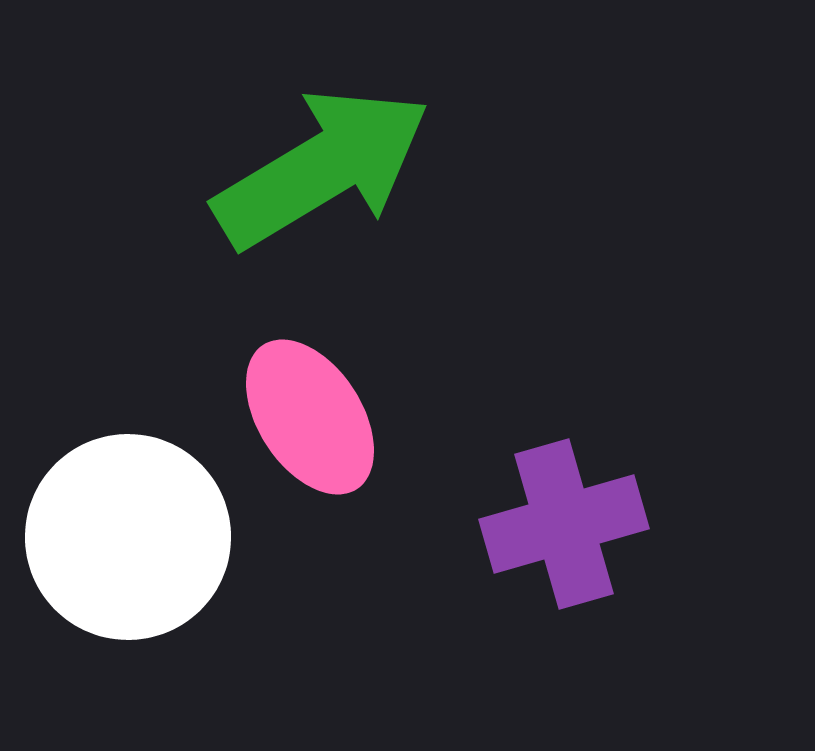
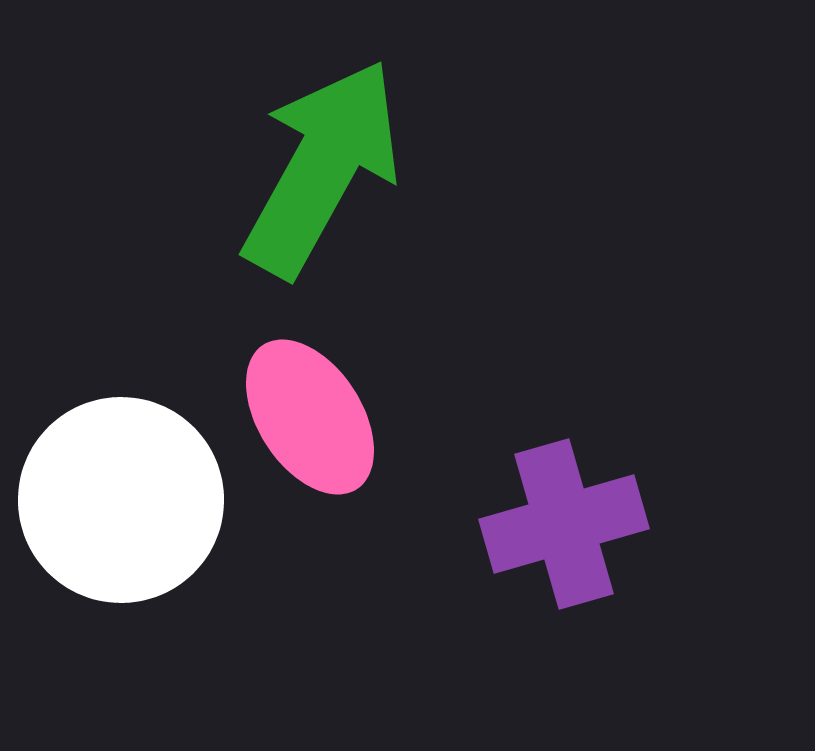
green arrow: rotated 30 degrees counterclockwise
white circle: moved 7 px left, 37 px up
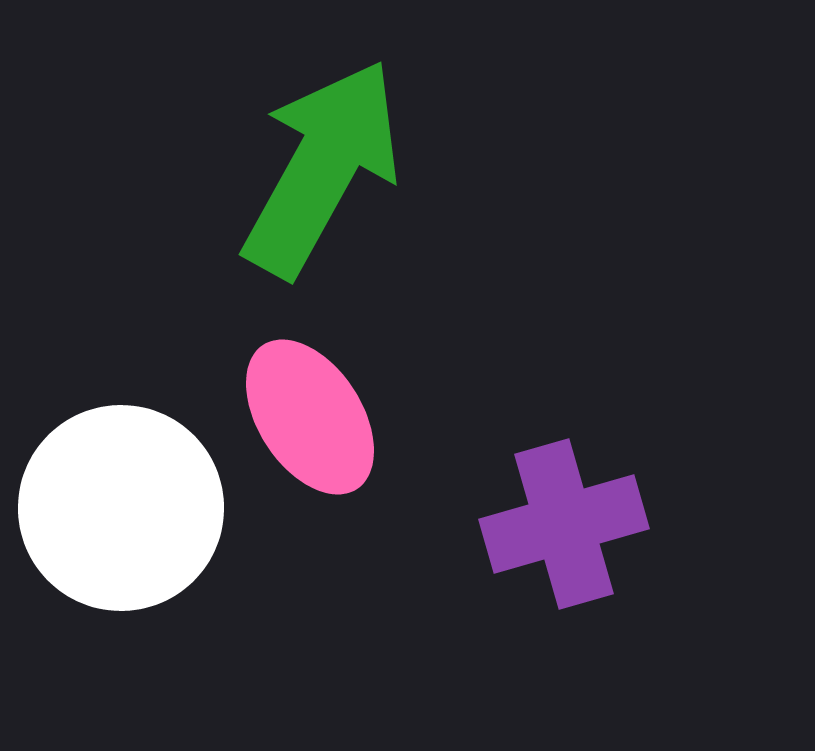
white circle: moved 8 px down
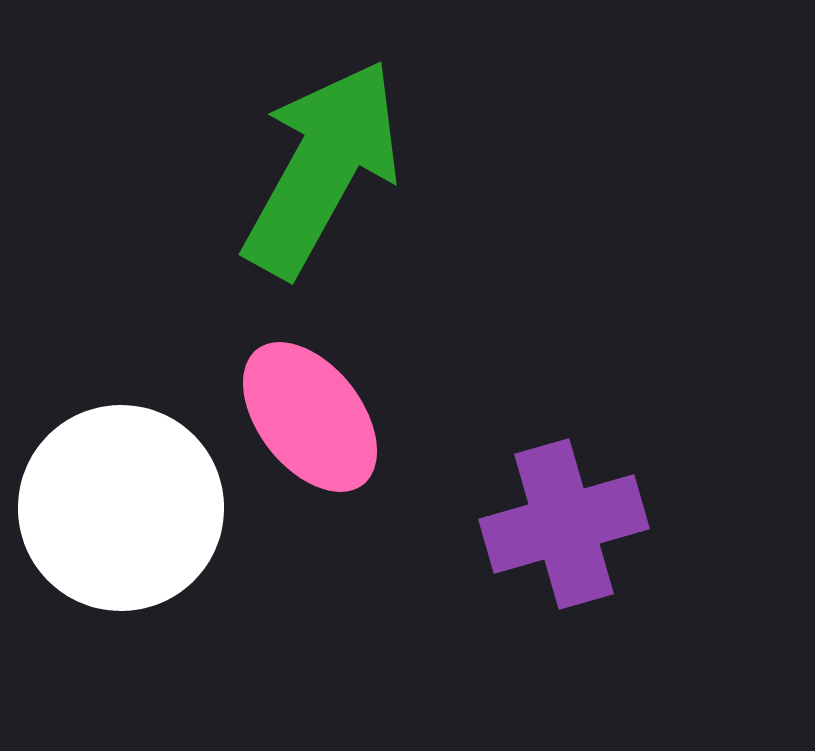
pink ellipse: rotated 5 degrees counterclockwise
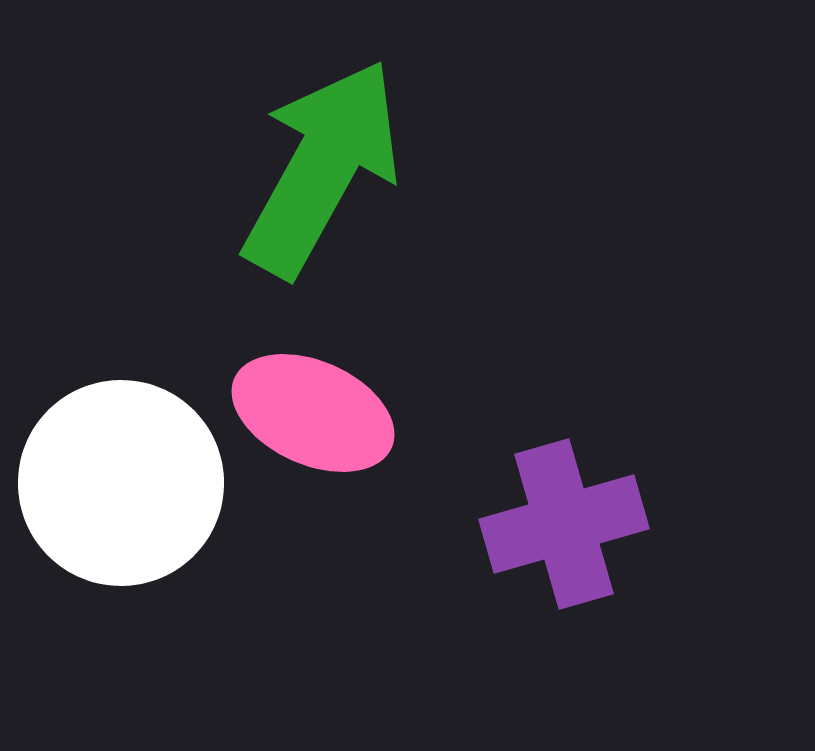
pink ellipse: moved 3 px right, 4 px up; rotated 28 degrees counterclockwise
white circle: moved 25 px up
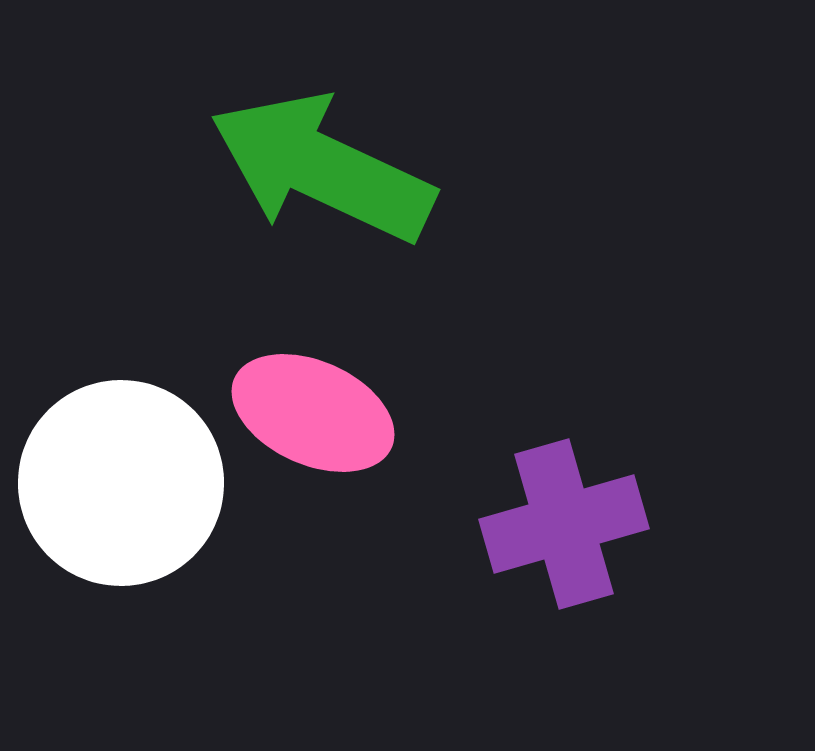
green arrow: rotated 94 degrees counterclockwise
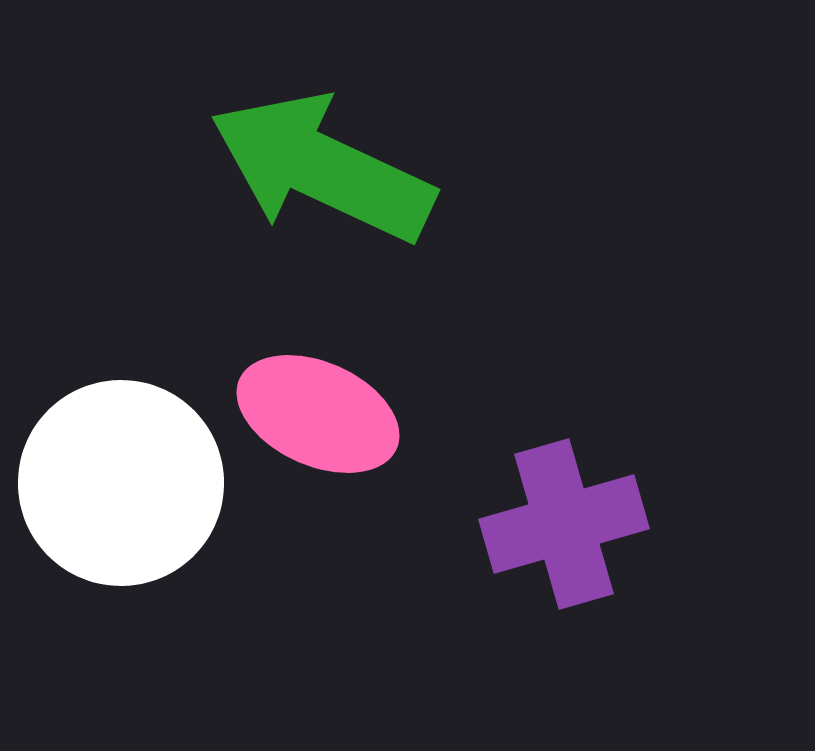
pink ellipse: moved 5 px right, 1 px down
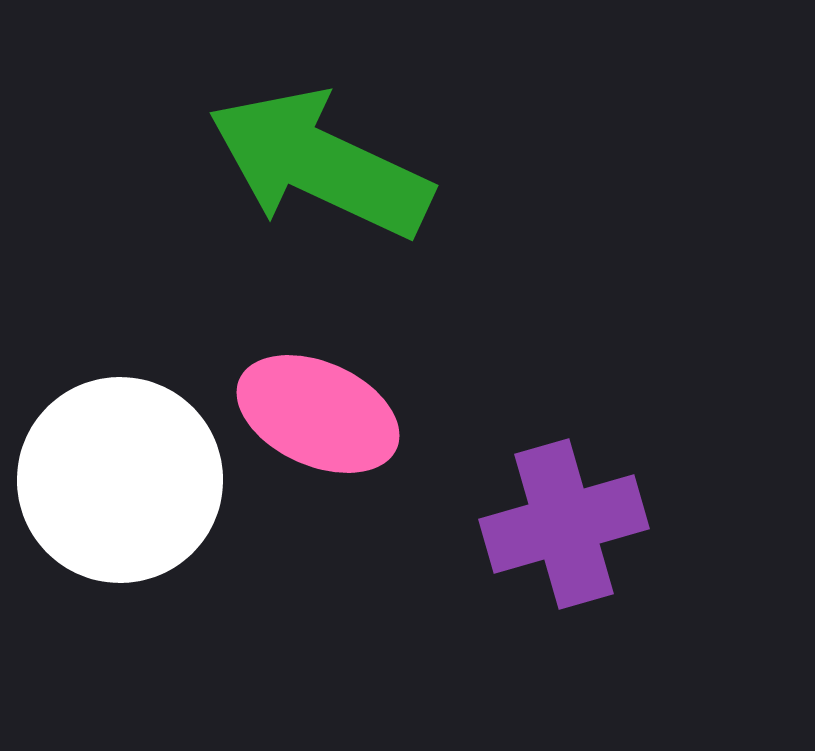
green arrow: moved 2 px left, 4 px up
white circle: moved 1 px left, 3 px up
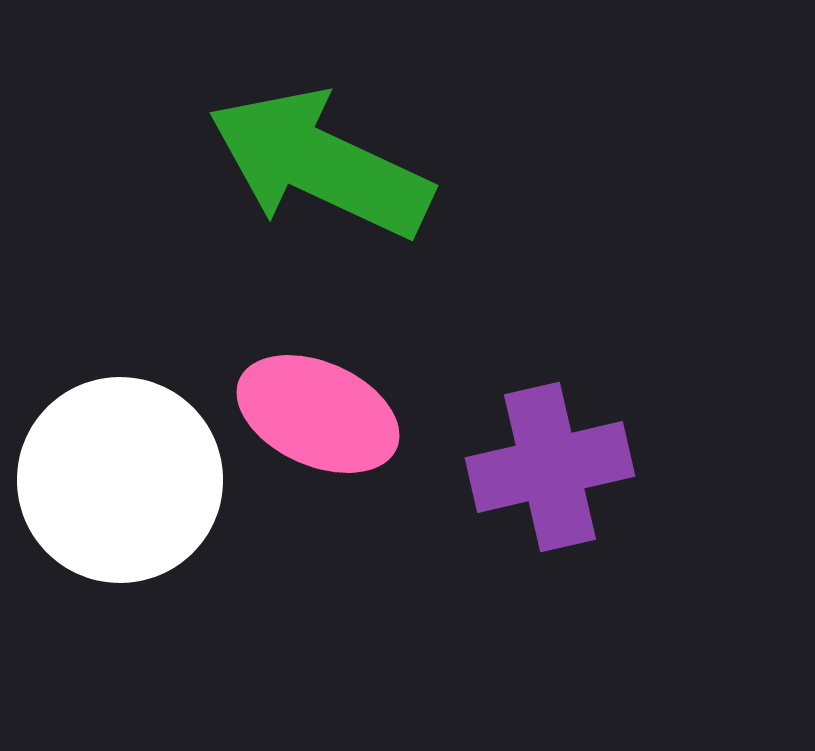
purple cross: moved 14 px left, 57 px up; rotated 3 degrees clockwise
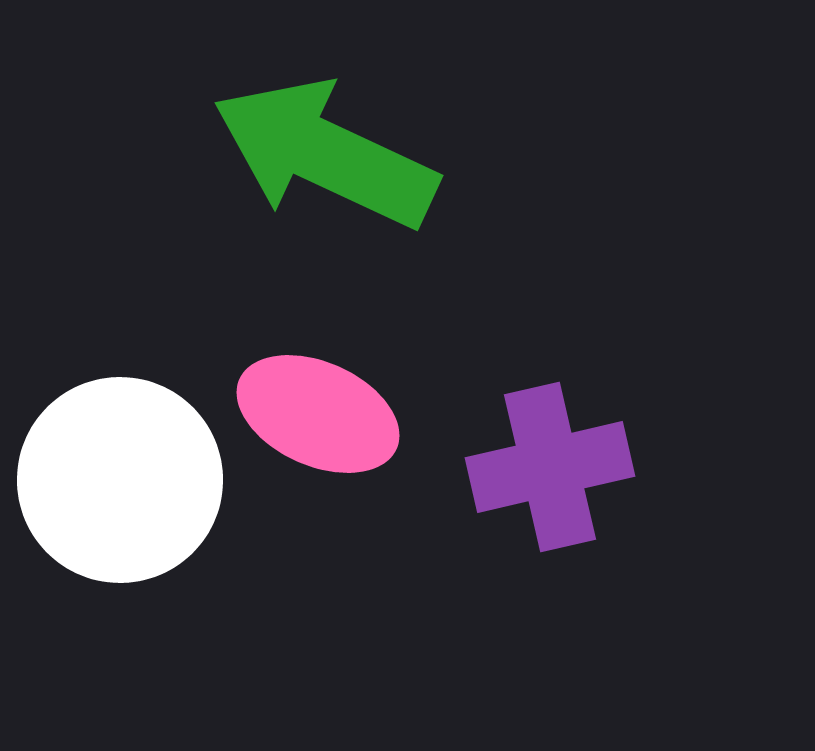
green arrow: moved 5 px right, 10 px up
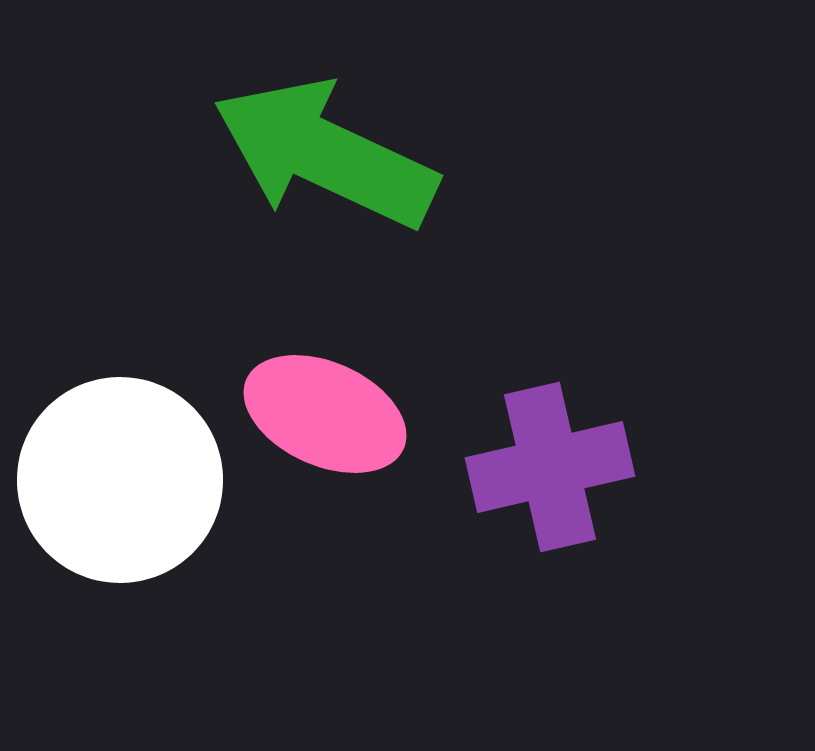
pink ellipse: moved 7 px right
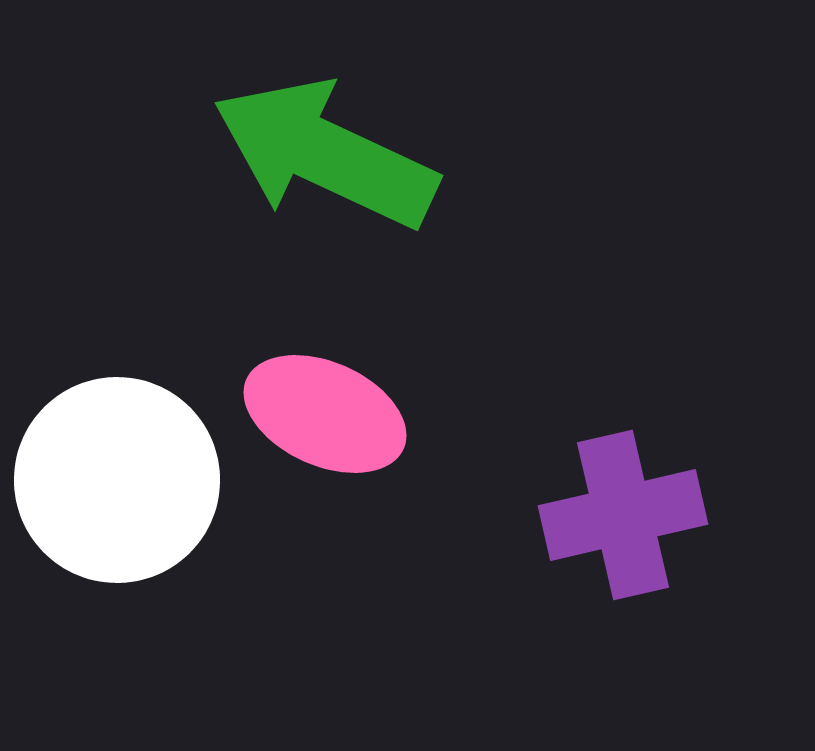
purple cross: moved 73 px right, 48 px down
white circle: moved 3 px left
